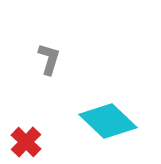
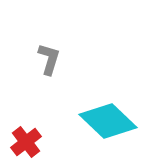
red cross: rotated 8 degrees clockwise
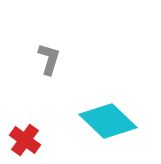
red cross: moved 1 px left, 2 px up; rotated 16 degrees counterclockwise
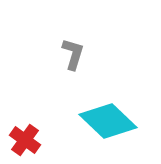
gray L-shape: moved 24 px right, 5 px up
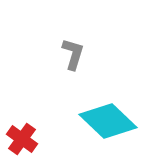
red cross: moved 3 px left, 1 px up
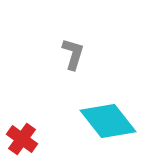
cyan diamond: rotated 8 degrees clockwise
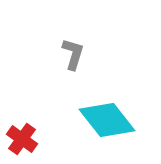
cyan diamond: moved 1 px left, 1 px up
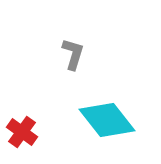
red cross: moved 7 px up
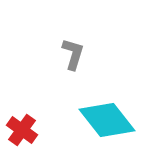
red cross: moved 2 px up
